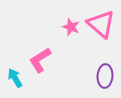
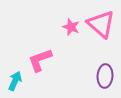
pink L-shape: rotated 12 degrees clockwise
cyan arrow: moved 3 px down; rotated 54 degrees clockwise
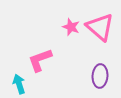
pink triangle: moved 1 px left, 3 px down
purple ellipse: moved 5 px left
cyan arrow: moved 4 px right, 3 px down; rotated 42 degrees counterclockwise
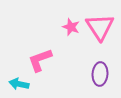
pink triangle: rotated 16 degrees clockwise
purple ellipse: moved 2 px up
cyan arrow: rotated 60 degrees counterclockwise
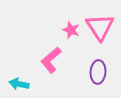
pink star: moved 3 px down
pink L-shape: moved 11 px right; rotated 20 degrees counterclockwise
purple ellipse: moved 2 px left, 2 px up
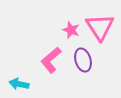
purple ellipse: moved 15 px left, 12 px up; rotated 20 degrees counterclockwise
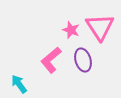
cyan arrow: rotated 42 degrees clockwise
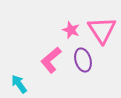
pink triangle: moved 2 px right, 3 px down
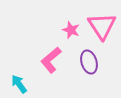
pink triangle: moved 4 px up
purple ellipse: moved 6 px right, 2 px down
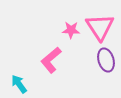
pink triangle: moved 2 px left, 1 px down
pink star: rotated 18 degrees counterclockwise
purple ellipse: moved 17 px right, 2 px up
